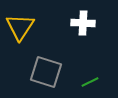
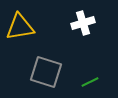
white cross: rotated 20 degrees counterclockwise
yellow triangle: rotated 48 degrees clockwise
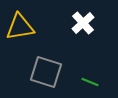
white cross: rotated 25 degrees counterclockwise
green line: rotated 48 degrees clockwise
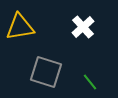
white cross: moved 4 px down
green line: rotated 30 degrees clockwise
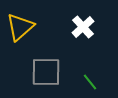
yellow triangle: rotated 32 degrees counterclockwise
gray square: rotated 16 degrees counterclockwise
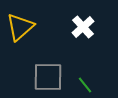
gray square: moved 2 px right, 5 px down
green line: moved 5 px left, 3 px down
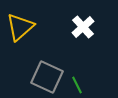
gray square: moved 1 px left; rotated 24 degrees clockwise
green line: moved 8 px left; rotated 12 degrees clockwise
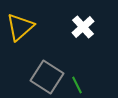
gray square: rotated 8 degrees clockwise
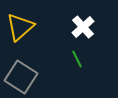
gray square: moved 26 px left
green line: moved 26 px up
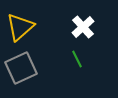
gray square: moved 9 px up; rotated 32 degrees clockwise
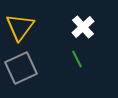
yellow triangle: rotated 12 degrees counterclockwise
